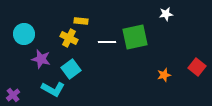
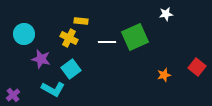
green square: rotated 12 degrees counterclockwise
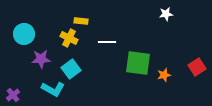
green square: moved 3 px right, 26 px down; rotated 32 degrees clockwise
purple star: rotated 18 degrees counterclockwise
red square: rotated 18 degrees clockwise
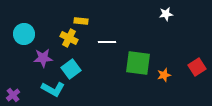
purple star: moved 2 px right, 1 px up
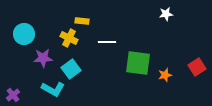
yellow rectangle: moved 1 px right
orange star: moved 1 px right
